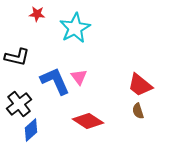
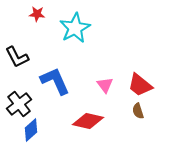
black L-shape: rotated 50 degrees clockwise
pink triangle: moved 26 px right, 8 px down
red diamond: rotated 20 degrees counterclockwise
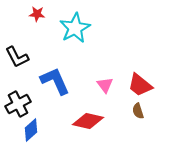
black cross: moved 1 px left; rotated 10 degrees clockwise
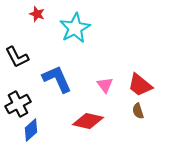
red star: rotated 14 degrees clockwise
blue L-shape: moved 2 px right, 2 px up
